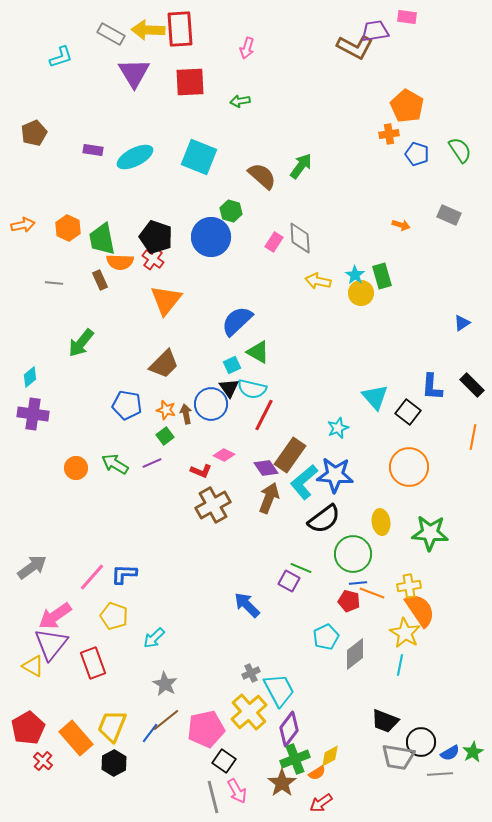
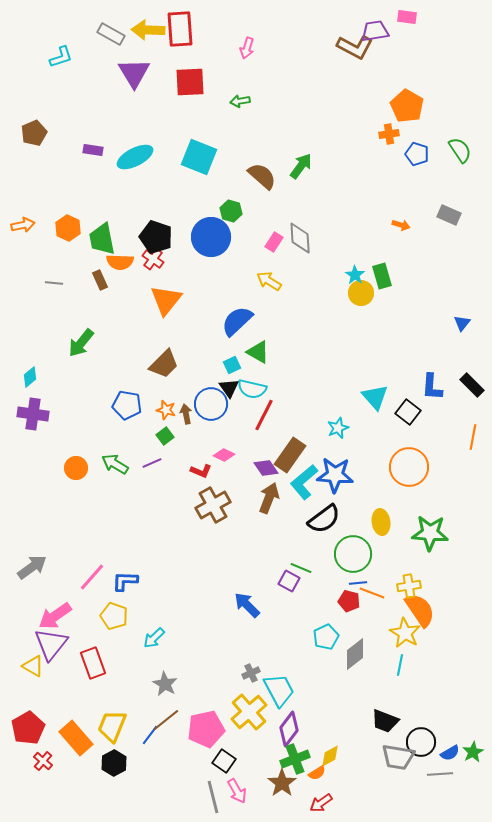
yellow arrow at (318, 281): moved 49 px left; rotated 20 degrees clockwise
blue triangle at (462, 323): rotated 18 degrees counterclockwise
blue L-shape at (124, 574): moved 1 px right, 7 px down
blue line at (150, 733): moved 2 px down
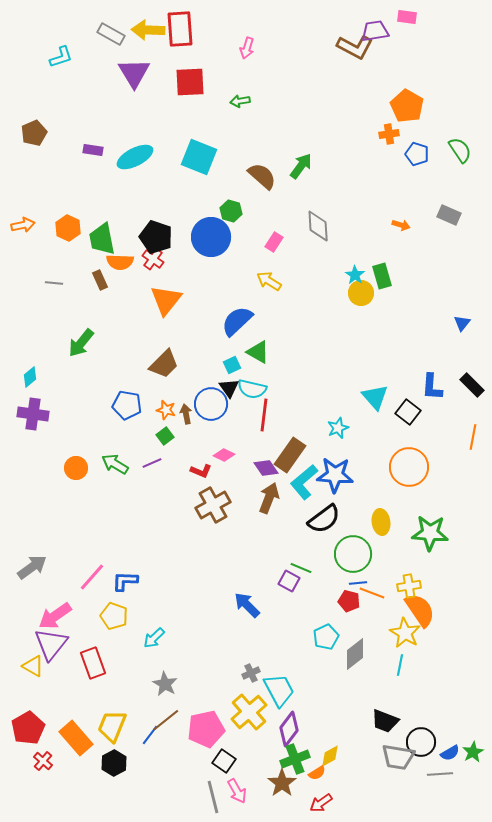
gray diamond at (300, 238): moved 18 px right, 12 px up
red line at (264, 415): rotated 20 degrees counterclockwise
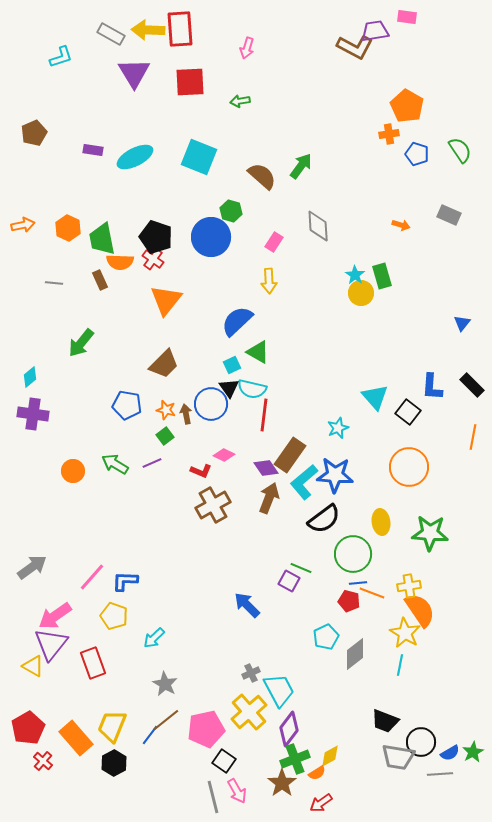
yellow arrow at (269, 281): rotated 125 degrees counterclockwise
orange circle at (76, 468): moved 3 px left, 3 px down
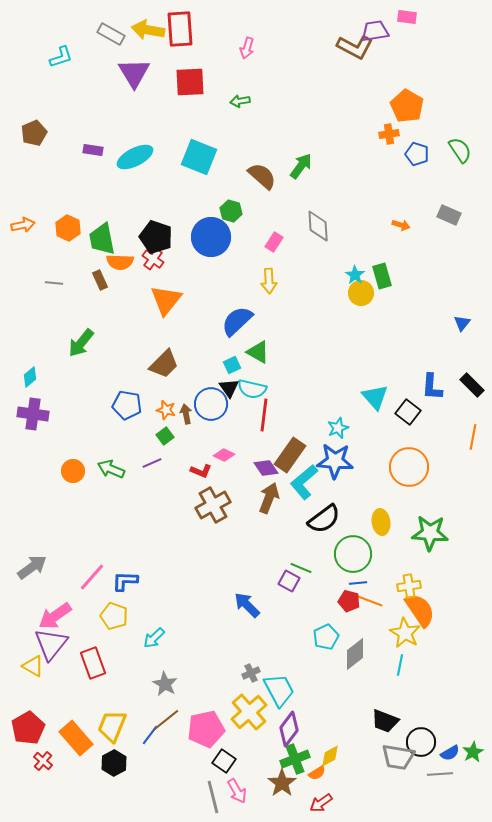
yellow arrow at (148, 30): rotated 8 degrees clockwise
green arrow at (115, 464): moved 4 px left, 5 px down; rotated 8 degrees counterclockwise
blue star at (335, 475): moved 14 px up
orange line at (372, 593): moved 2 px left, 8 px down
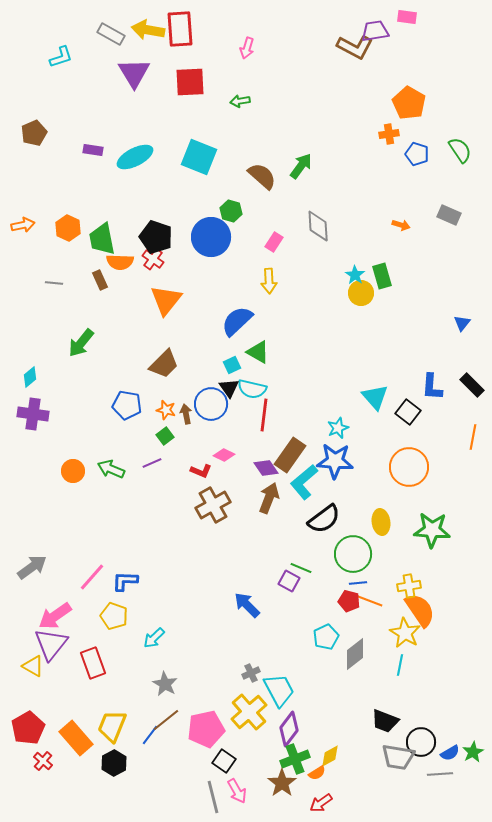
orange pentagon at (407, 106): moved 2 px right, 3 px up
green star at (430, 533): moved 2 px right, 3 px up
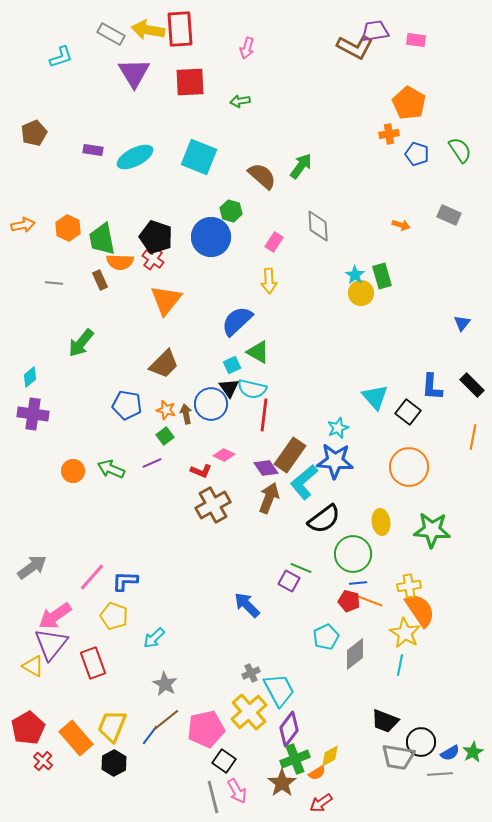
pink rectangle at (407, 17): moved 9 px right, 23 px down
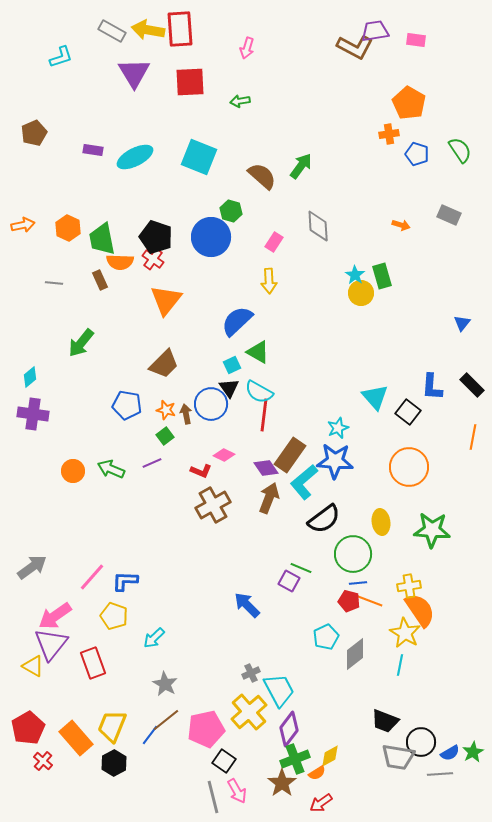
gray rectangle at (111, 34): moved 1 px right, 3 px up
cyan semicircle at (252, 389): moved 7 px right, 3 px down; rotated 16 degrees clockwise
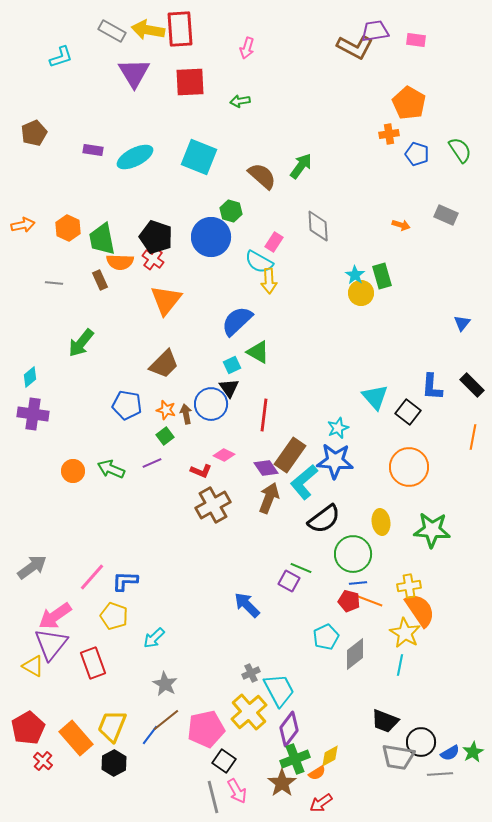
gray rectangle at (449, 215): moved 3 px left
cyan semicircle at (259, 392): moved 130 px up
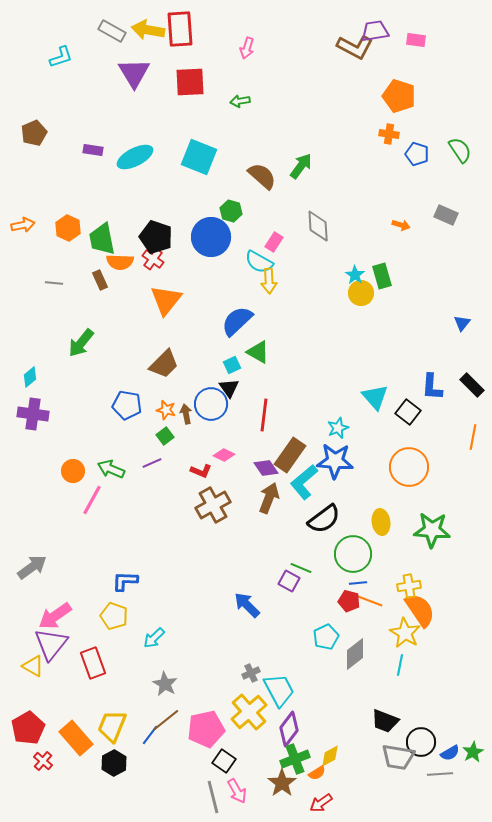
orange pentagon at (409, 103): moved 10 px left, 7 px up; rotated 12 degrees counterclockwise
orange cross at (389, 134): rotated 18 degrees clockwise
pink line at (92, 577): moved 77 px up; rotated 12 degrees counterclockwise
